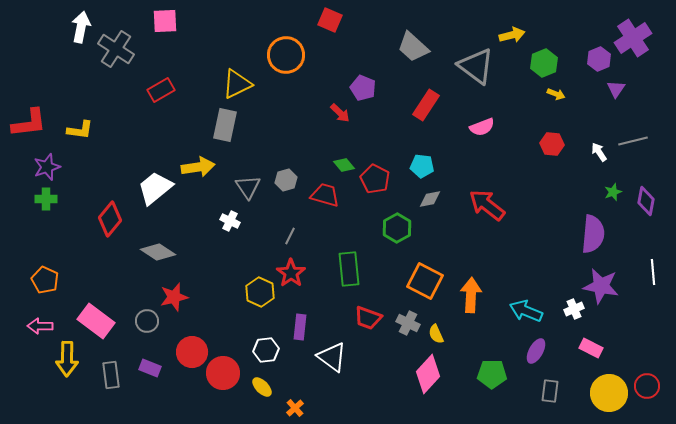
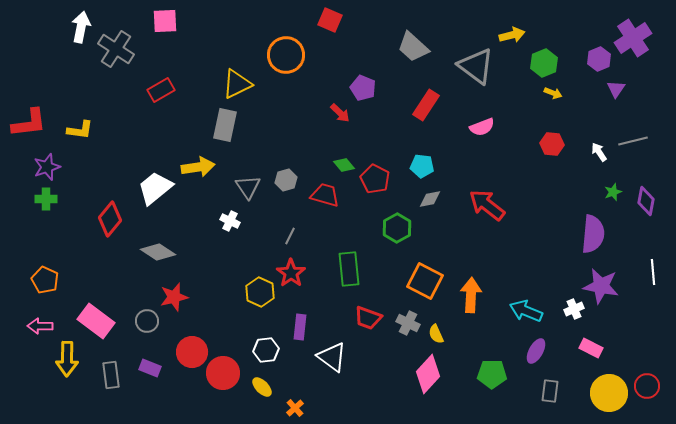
yellow arrow at (556, 94): moved 3 px left, 1 px up
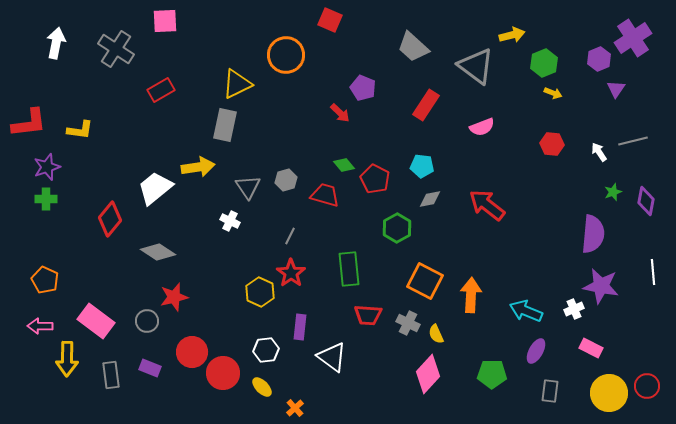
white arrow at (81, 27): moved 25 px left, 16 px down
red trapezoid at (368, 318): moved 3 px up; rotated 16 degrees counterclockwise
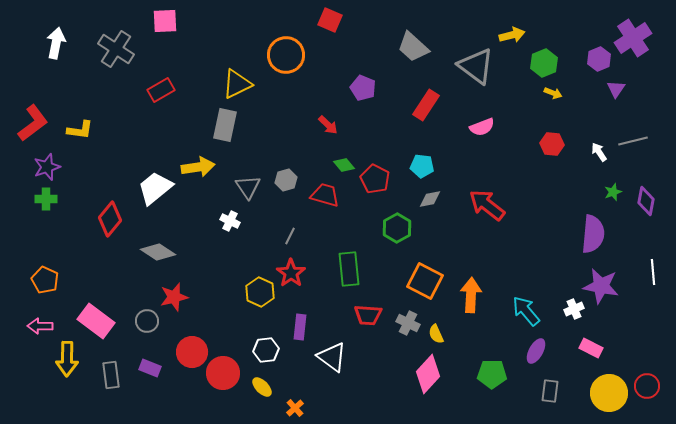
red arrow at (340, 113): moved 12 px left, 12 px down
red L-shape at (29, 123): moved 4 px right; rotated 30 degrees counterclockwise
cyan arrow at (526, 311): rotated 28 degrees clockwise
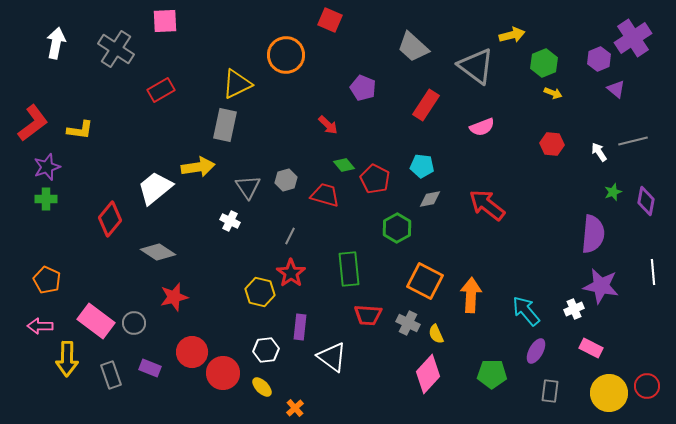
purple triangle at (616, 89): rotated 24 degrees counterclockwise
orange pentagon at (45, 280): moved 2 px right
yellow hexagon at (260, 292): rotated 12 degrees counterclockwise
gray circle at (147, 321): moved 13 px left, 2 px down
gray rectangle at (111, 375): rotated 12 degrees counterclockwise
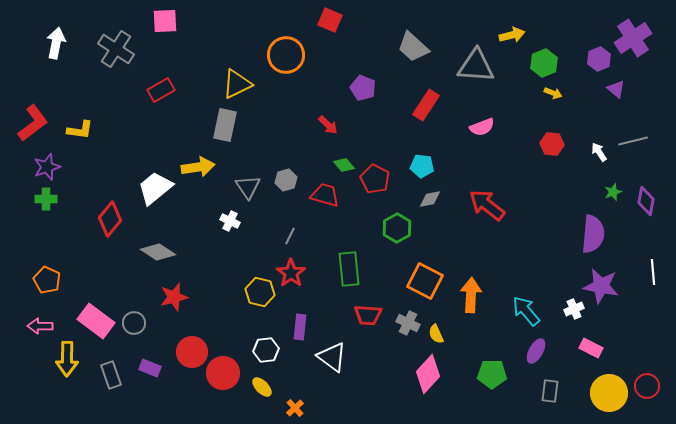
gray triangle at (476, 66): rotated 33 degrees counterclockwise
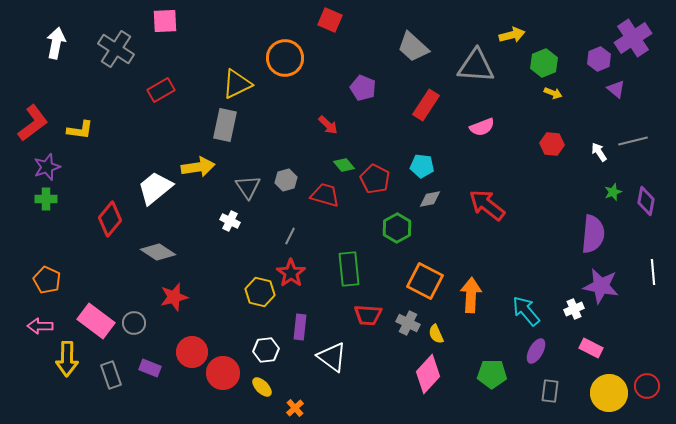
orange circle at (286, 55): moved 1 px left, 3 px down
